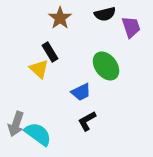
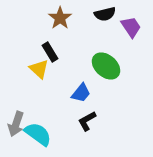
purple trapezoid: rotated 15 degrees counterclockwise
green ellipse: rotated 12 degrees counterclockwise
blue trapezoid: moved 1 px down; rotated 25 degrees counterclockwise
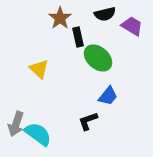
purple trapezoid: moved 1 px right, 1 px up; rotated 25 degrees counterclockwise
black rectangle: moved 28 px right, 15 px up; rotated 18 degrees clockwise
green ellipse: moved 8 px left, 8 px up
blue trapezoid: moved 27 px right, 3 px down
black L-shape: moved 1 px right; rotated 10 degrees clockwise
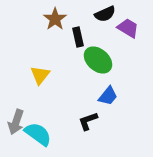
black semicircle: rotated 10 degrees counterclockwise
brown star: moved 5 px left, 1 px down
purple trapezoid: moved 4 px left, 2 px down
green ellipse: moved 2 px down
yellow triangle: moved 1 px right, 6 px down; rotated 25 degrees clockwise
gray arrow: moved 2 px up
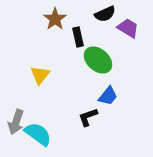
black L-shape: moved 4 px up
